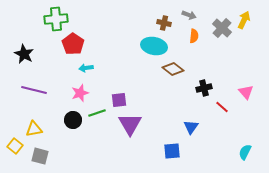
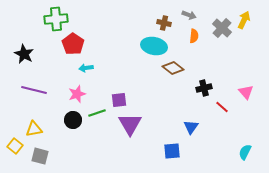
brown diamond: moved 1 px up
pink star: moved 3 px left, 1 px down
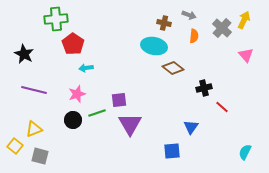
pink triangle: moved 37 px up
yellow triangle: rotated 12 degrees counterclockwise
